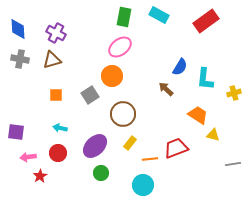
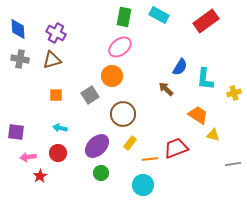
purple ellipse: moved 2 px right
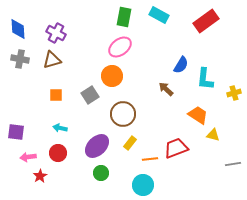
blue semicircle: moved 1 px right, 2 px up
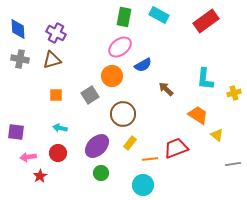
blue semicircle: moved 38 px left; rotated 30 degrees clockwise
yellow triangle: moved 4 px right; rotated 24 degrees clockwise
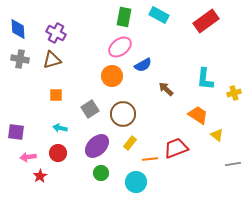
gray square: moved 14 px down
cyan circle: moved 7 px left, 3 px up
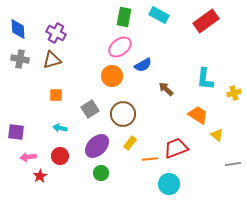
red circle: moved 2 px right, 3 px down
cyan circle: moved 33 px right, 2 px down
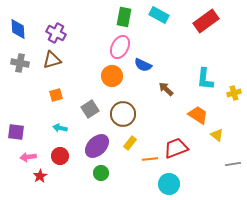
pink ellipse: rotated 25 degrees counterclockwise
gray cross: moved 4 px down
blue semicircle: rotated 54 degrees clockwise
orange square: rotated 16 degrees counterclockwise
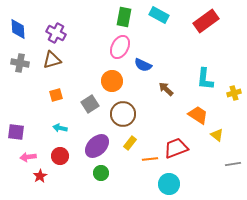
orange circle: moved 5 px down
gray square: moved 5 px up
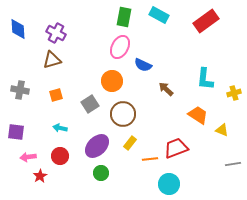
gray cross: moved 27 px down
yellow triangle: moved 5 px right, 5 px up; rotated 16 degrees counterclockwise
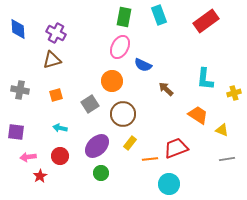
cyan rectangle: rotated 42 degrees clockwise
gray line: moved 6 px left, 5 px up
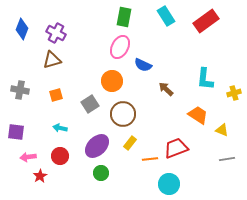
cyan rectangle: moved 7 px right, 1 px down; rotated 12 degrees counterclockwise
blue diamond: moved 4 px right; rotated 25 degrees clockwise
